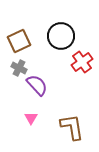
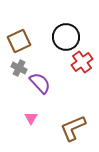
black circle: moved 5 px right, 1 px down
purple semicircle: moved 3 px right, 2 px up
brown L-shape: moved 1 px right, 1 px down; rotated 104 degrees counterclockwise
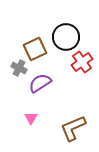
brown square: moved 16 px right, 8 px down
purple semicircle: rotated 80 degrees counterclockwise
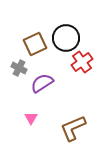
black circle: moved 1 px down
brown square: moved 5 px up
purple semicircle: moved 2 px right
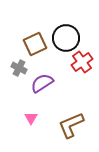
brown L-shape: moved 2 px left, 3 px up
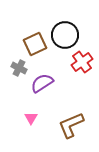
black circle: moved 1 px left, 3 px up
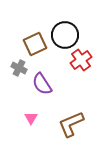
red cross: moved 1 px left, 2 px up
purple semicircle: moved 1 px down; rotated 90 degrees counterclockwise
brown L-shape: moved 1 px up
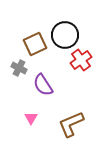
purple semicircle: moved 1 px right, 1 px down
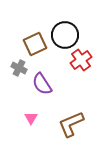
purple semicircle: moved 1 px left, 1 px up
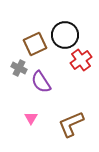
purple semicircle: moved 1 px left, 2 px up
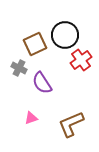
purple semicircle: moved 1 px right, 1 px down
pink triangle: rotated 40 degrees clockwise
